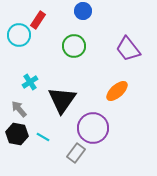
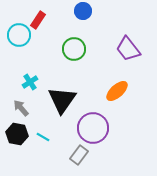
green circle: moved 3 px down
gray arrow: moved 2 px right, 1 px up
gray rectangle: moved 3 px right, 2 px down
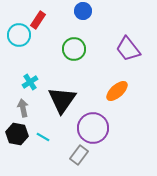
gray arrow: moved 2 px right; rotated 30 degrees clockwise
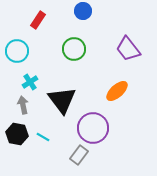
cyan circle: moved 2 px left, 16 px down
black triangle: rotated 12 degrees counterclockwise
gray arrow: moved 3 px up
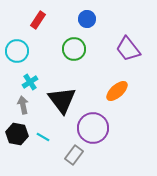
blue circle: moved 4 px right, 8 px down
gray rectangle: moved 5 px left
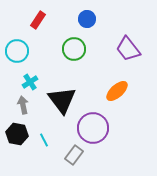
cyan line: moved 1 px right, 3 px down; rotated 32 degrees clockwise
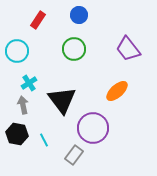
blue circle: moved 8 px left, 4 px up
cyan cross: moved 1 px left, 1 px down
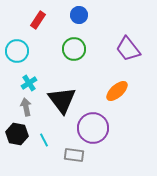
gray arrow: moved 3 px right, 2 px down
gray rectangle: rotated 60 degrees clockwise
